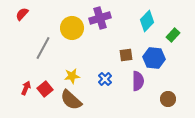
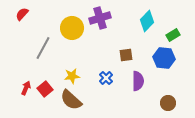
green rectangle: rotated 16 degrees clockwise
blue hexagon: moved 10 px right
blue cross: moved 1 px right, 1 px up
brown circle: moved 4 px down
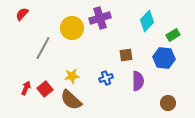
blue cross: rotated 24 degrees clockwise
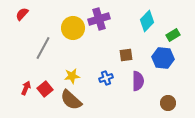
purple cross: moved 1 px left, 1 px down
yellow circle: moved 1 px right
blue hexagon: moved 1 px left
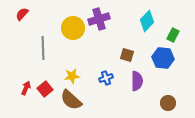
green rectangle: rotated 32 degrees counterclockwise
gray line: rotated 30 degrees counterclockwise
brown square: moved 1 px right; rotated 24 degrees clockwise
purple semicircle: moved 1 px left
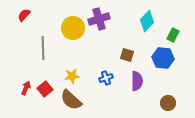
red semicircle: moved 2 px right, 1 px down
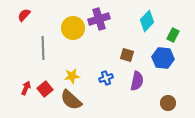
purple semicircle: rotated 12 degrees clockwise
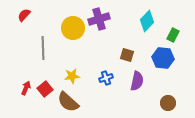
brown semicircle: moved 3 px left, 2 px down
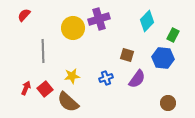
gray line: moved 3 px down
purple semicircle: moved 2 px up; rotated 24 degrees clockwise
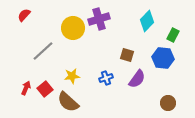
gray line: rotated 50 degrees clockwise
